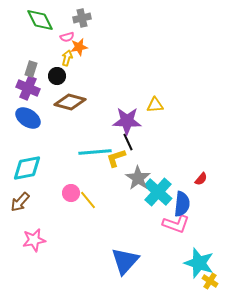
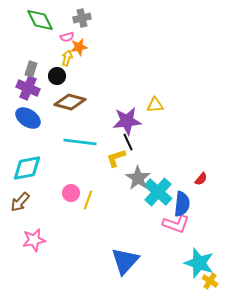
purple star: rotated 8 degrees counterclockwise
cyan line: moved 15 px left, 10 px up; rotated 12 degrees clockwise
yellow line: rotated 60 degrees clockwise
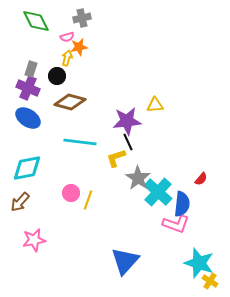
green diamond: moved 4 px left, 1 px down
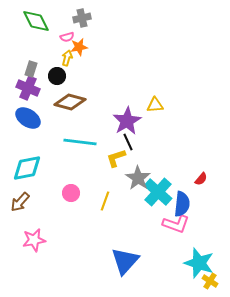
purple star: rotated 24 degrees counterclockwise
yellow line: moved 17 px right, 1 px down
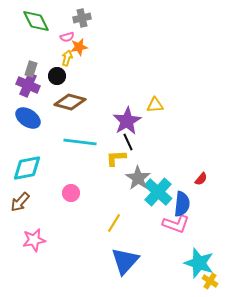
purple cross: moved 3 px up
yellow L-shape: rotated 15 degrees clockwise
yellow line: moved 9 px right, 22 px down; rotated 12 degrees clockwise
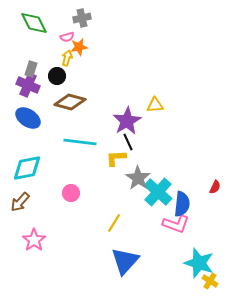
green diamond: moved 2 px left, 2 px down
red semicircle: moved 14 px right, 8 px down; rotated 16 degrees counterclockwise
pink star: rotated 25 degrees counterclockwise
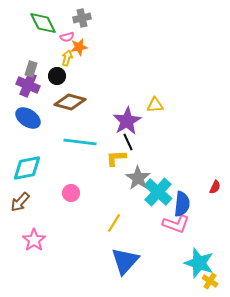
green diamond: moved 9 px right
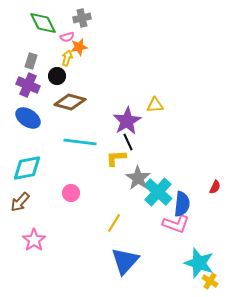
gray rectangle: moved 8 px up
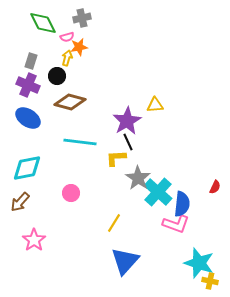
yellow cross: rotated 21 degrees counterclockwise
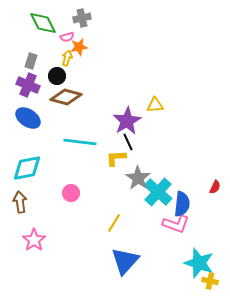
brown diamond: moved 4 px left, 5 px up
brown arrow: rotated 130 degrees clockwise
